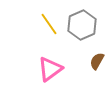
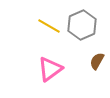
yellow line: moved 2 px down; rotated 25 degrees counterclockwise
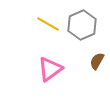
yellow line: moved 1 px left, 2 px up
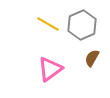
brown semicircle: moved 5 px left, 3 px up
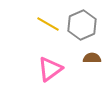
brown semicircle: rotated 60 degrees clockwise
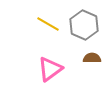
gray hexagon: moved 2 px right; rotated 12 degrees counterclockwise
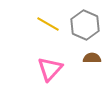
gray hexagon: moved 1 px right
pink triangle: rotated 12 degrees counterclockwise
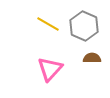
gray hexagon: moved 1 px left, 1 px down
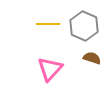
yellow line: rotated 30 degrees counterclockwise
brown semicircle: rotated 18 degrees clockwise
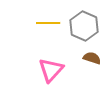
yellow line: moved 1 px up
pink triangle: moved 1 px right, 1 px down
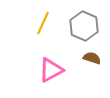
yellow line: moved 5 px left; rotated 65 degrees counterclockwise
pink triangle: rotated 20 degrees clockwise
